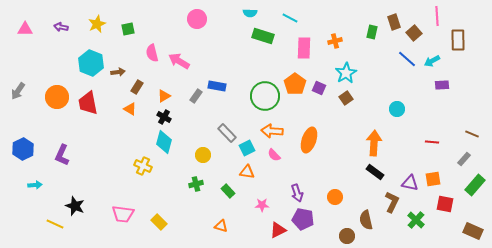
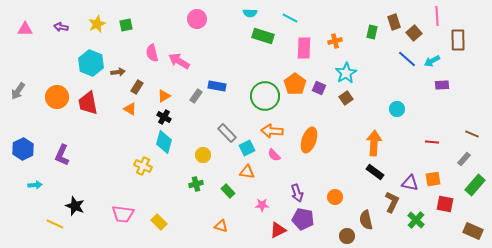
green square at (128, 29): moved 2 px left, 4 px up
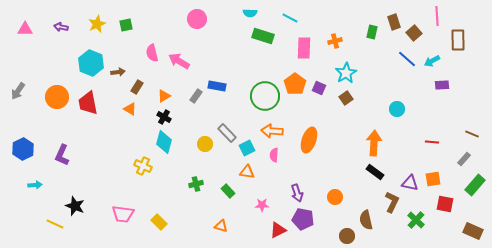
yellow circle at (203, 155): moved 2 px right, 11 px up
pink semicircle at (274, 155): rotated 48 degrees clockwise
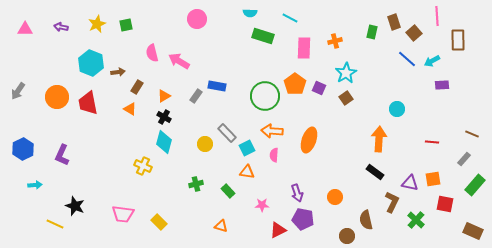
orange arrow at (374, 143): moved 5 px right, 4 px up
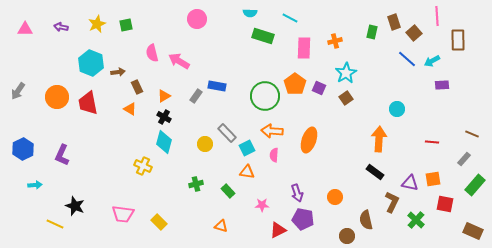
brown rectangle at (137, 87): rotated 56 degrees counterclockwise
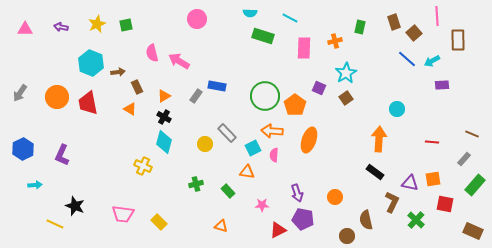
green rectangle at (372, 32): moved 12 px left, 5 px up
orange pentagon at (295, 84): moved 21 px down
gray arrow at (18, 91): moved 2 px right, 2 px down
cyan square at (247, 148): moved 6 px right
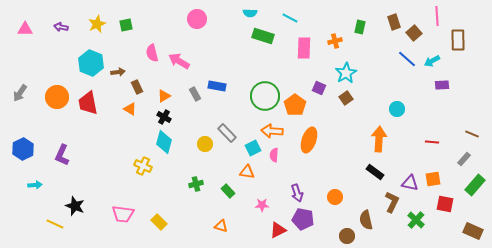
gray rectangle at (196, 96): moved 1 px left, 2 px up; rotated 64 degrees counterclockwise
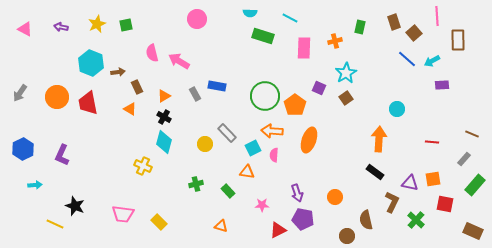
pink triangle at (25, 29): rotated 28 degrees clockwise
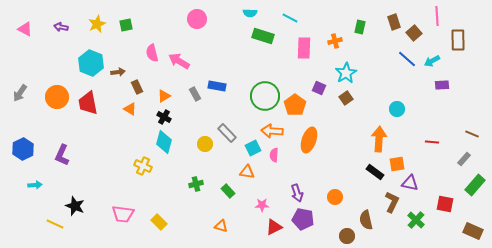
orange square at (433, 179): moved 36 px left, 15 px up
red triangle at (278, 230): moved 4 px left, 3 px up
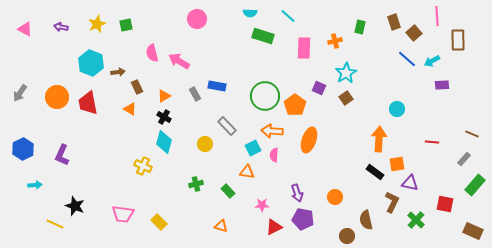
cyan line at (290, 18): moved 2 px left, 2 px up; rotated 14 degrees clockwise
gray rectangle at (227, 133): moved 7 px up
